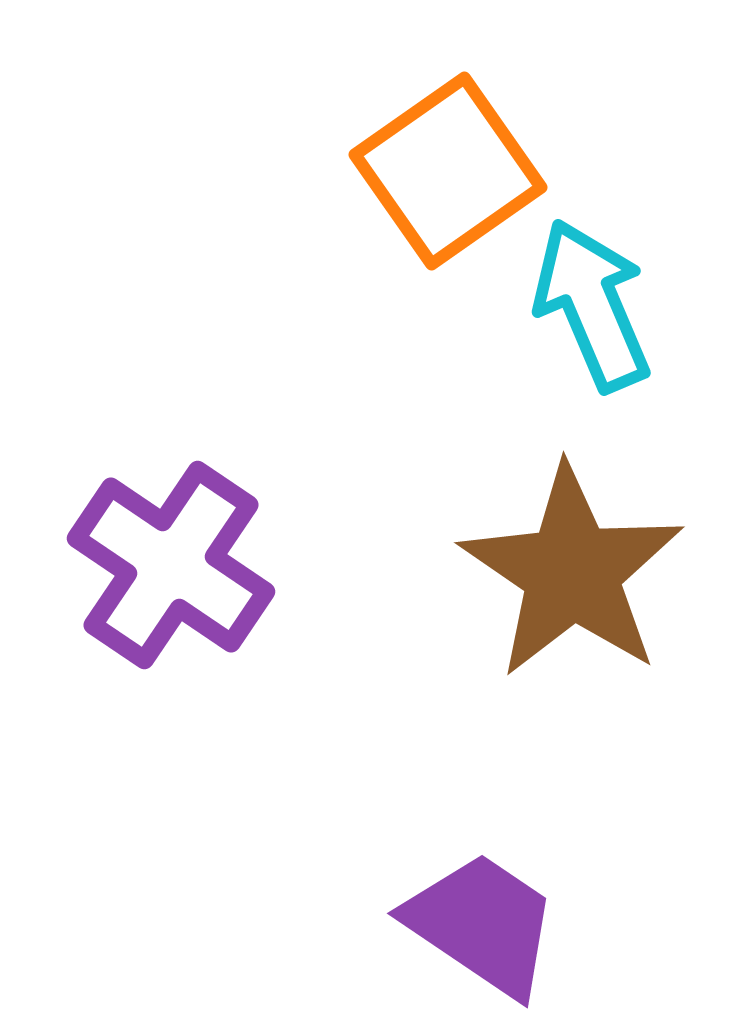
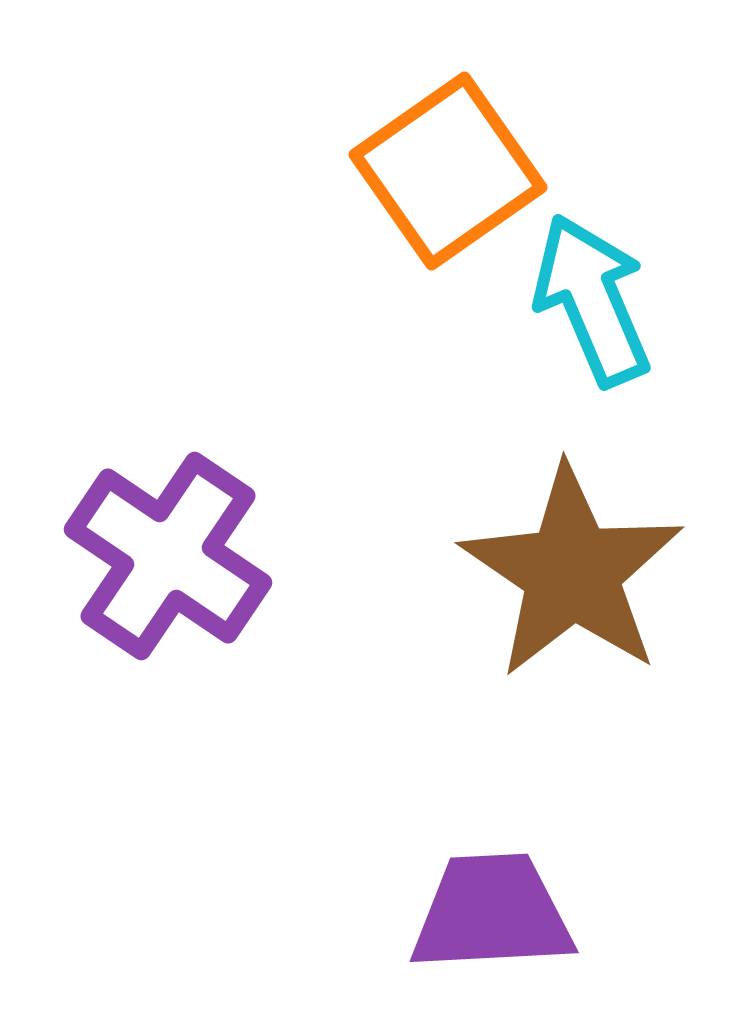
cyan arrow: moved 5 px up
purple cross: moved 3 px left, 9 px up
purple trapezoid: moved 10 px right, 11 px up; rotated 37 degrees counterclockwise
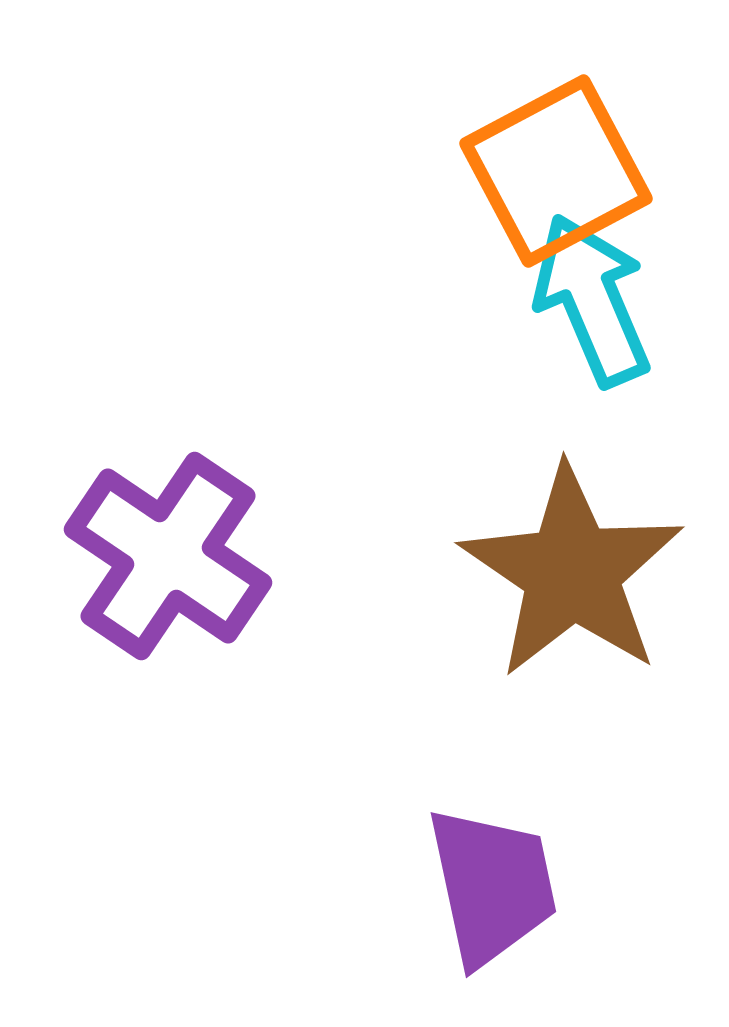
orange square: moved 108 px right; rotated 7 degrees clockwise
purple trapezoid: moved 27 px up; rotated 81 degrees clockwise
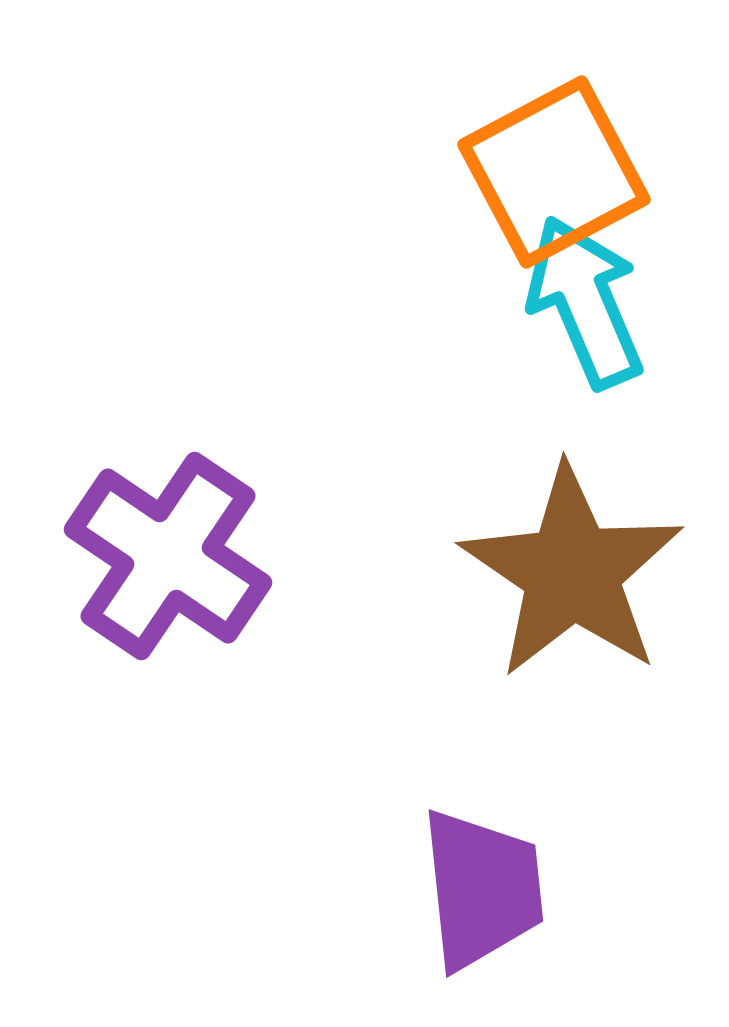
orange square: moved 2 px left, 1 px down
cyan arrow: moved 7 px left, 2 px down
purple trapezoid: moved 10 px left, 3 px down; rotated 6 degrees clockwise
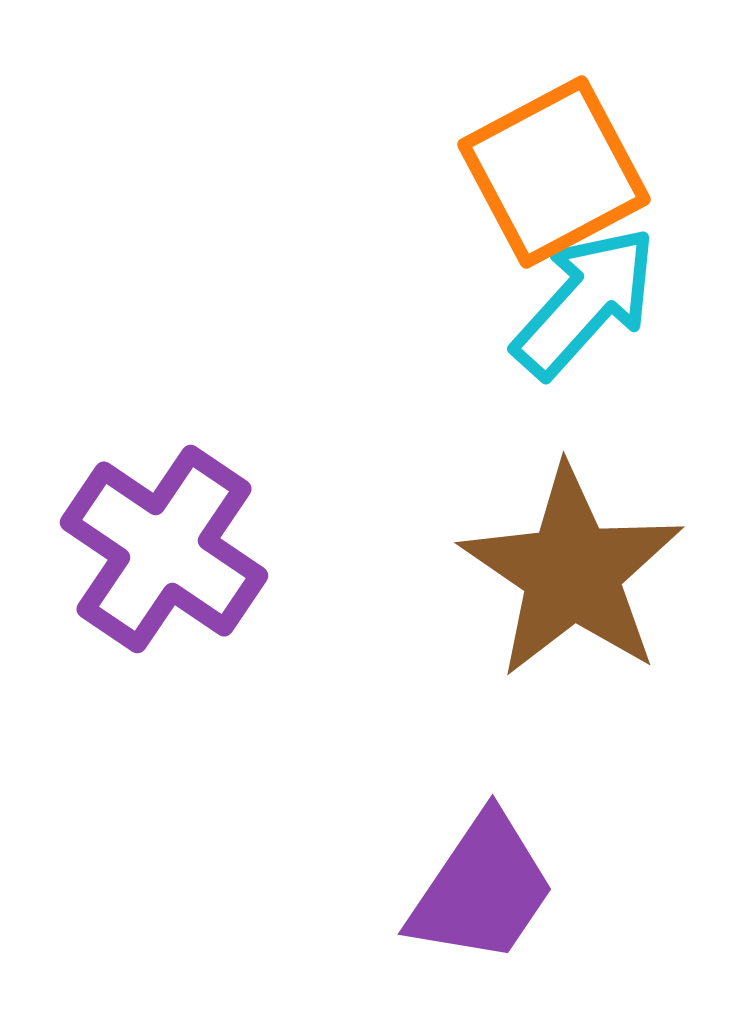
cyan arrow: rotated 65 degrees clockwise
purple cross: moved 4 px left, 7 px up
purple trapezoid: rotated 40 degrees clockwise
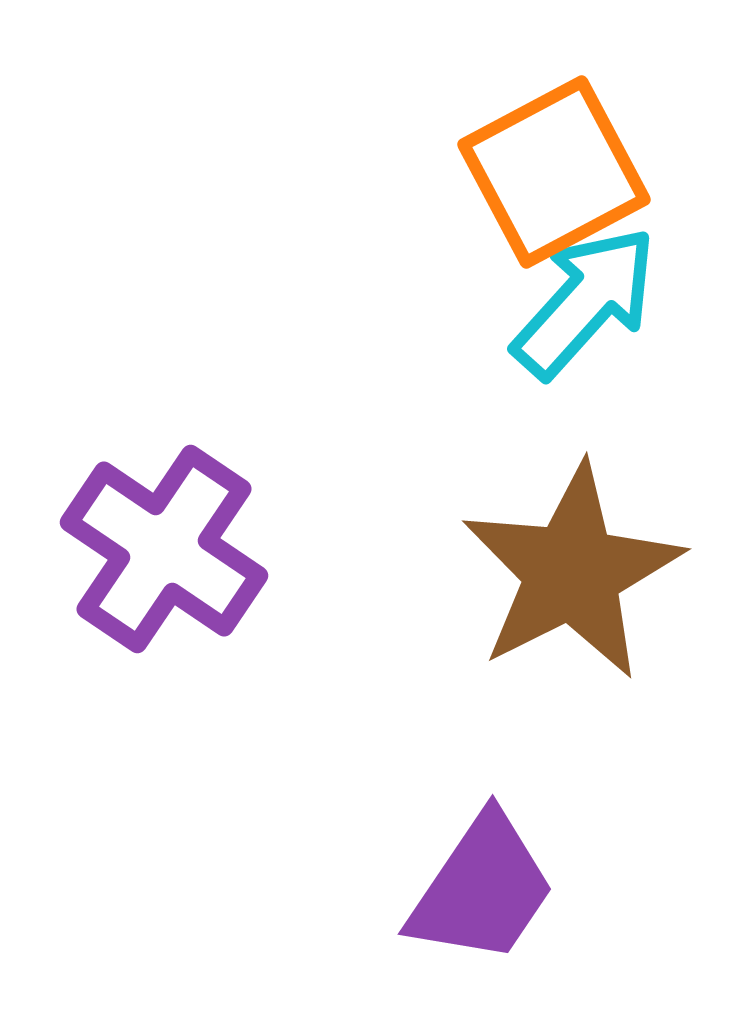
brown star: rotated 11 degrees clockwise
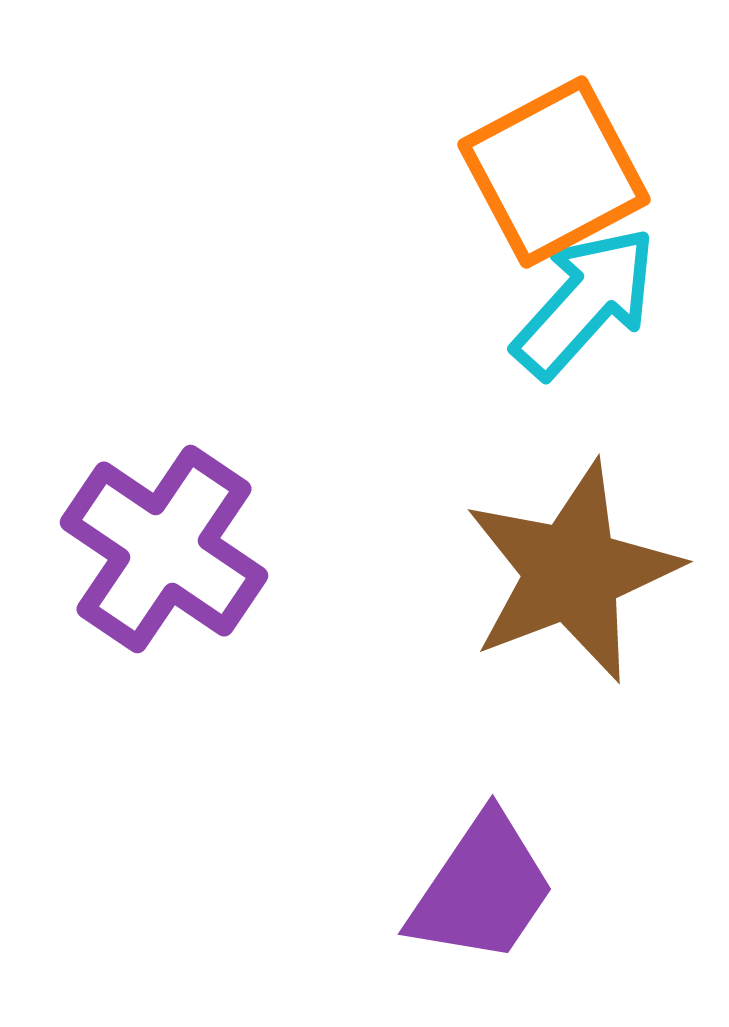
brown star: rotated 6 degrees clockwise
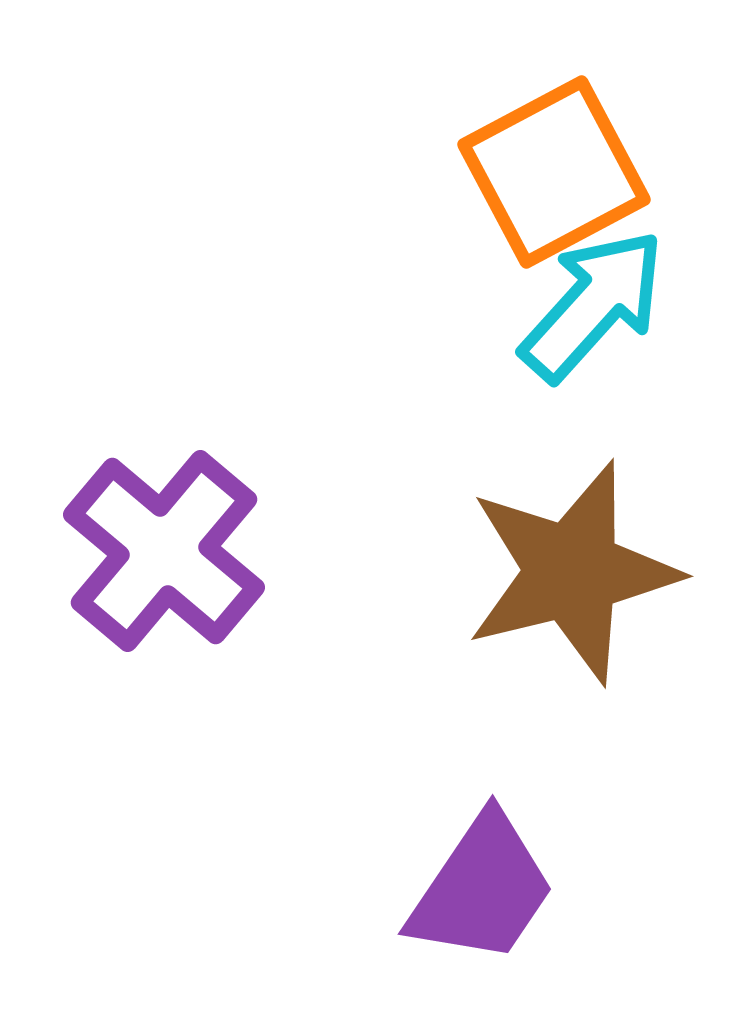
cyan arrow: moved 8 px right, 3 px down
purple cross: moved 2 px down; rotated 6 degrees clockwise
brown star: rotated 7 degrees clockwise
